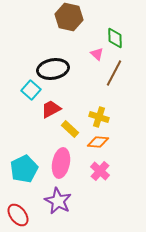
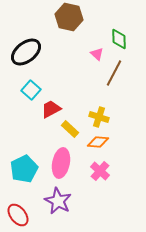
green diamond: moved 4 px right, 1 px down
black ellipse: moved 27 px left, 17 px up; rotated 28 degrees counterclockwise
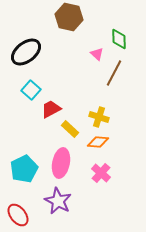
pink cross: moved 1 px right, 2 px down
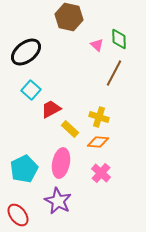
pink triangle: moved 9 px up
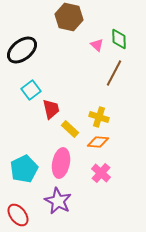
black ellipse: moved 4 px left, 2 px up
cyan square: rotated 12 degrees clockwise
red trapezoid: rotated 105 degrees clockwise
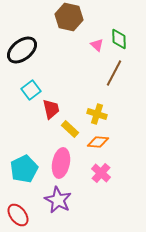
yellow cross: moved 2 px left, 3 px up
purple star: moved 1 px up
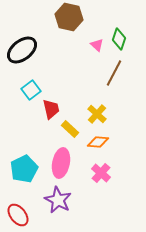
green diamond: rotated 20 degrees clockwise
yellow cross: rotated 24 degrees clockwise
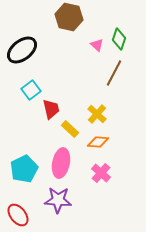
purple star: rotated 24 degrees counterclockwise
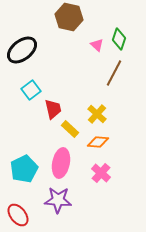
red trapezoid: moved 2 px right
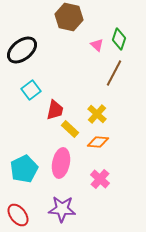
red trapezoid: moved 2 px right, 1 px down; rotated 25 degrees clockwise
pink cross: moved 1 px left, 6 px down
purple star: moved 4 px right, 9 px down
